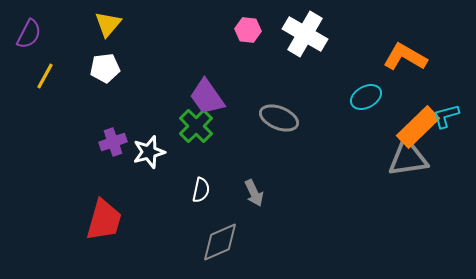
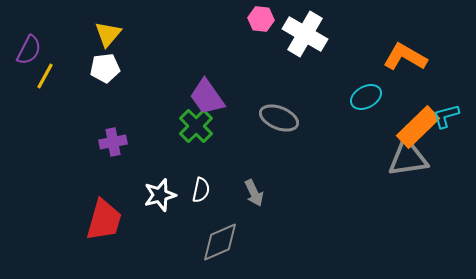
yellow triangle: moved 10 px down
pink hexagon: moved 13 px right, 11 px up
purple semicircle: moved 16 px down
purple cross: rotated 8 degrees clockwise
white star: moved 11 px right, 43 px down
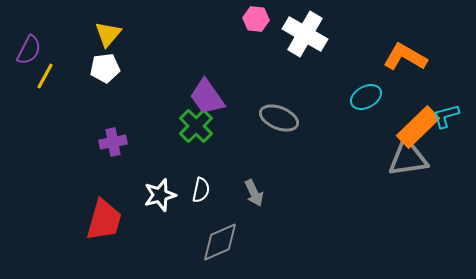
pink hexagon: moved 5 px left
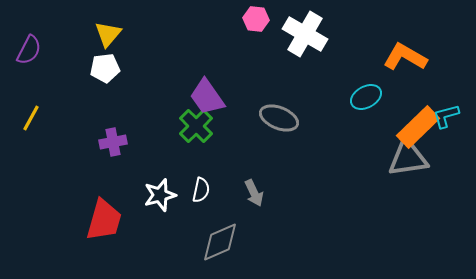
yellow line: moved 14 px left, 42 px down
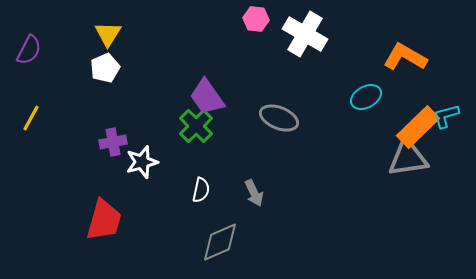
yellow triangle: rotated 8 degrees counterclockwise
white pentagon: rotated 16 degrees counterclockwise
white star: moved 18 px left, 33 px up
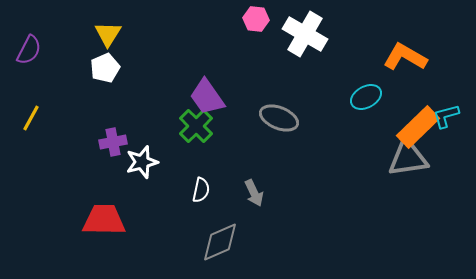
red trapezoid: rotated 105 degrees counterclockwise
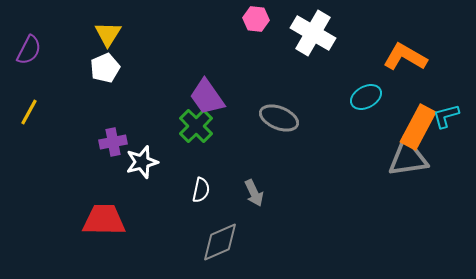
white cross: moved 8 px right, 1 px up
yellow line: moved 2 px left, 6 px up
orange rectangle: rotated 18 degrees counterclockwise
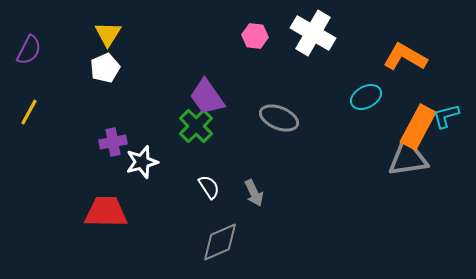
pink hexagon: moved 1 px left, 17 px down
white semicircle: moved 8 px right, 3 px up; rotated 45 degrees counterclockwise
red trapezoid: moved 2 px right, 8 px up
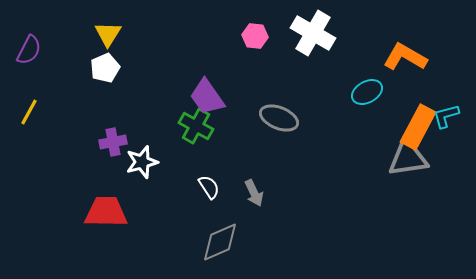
cyan ellipse: moved 1 px right, 5 px up
green cross: rotated 16 degrees counterclockwise
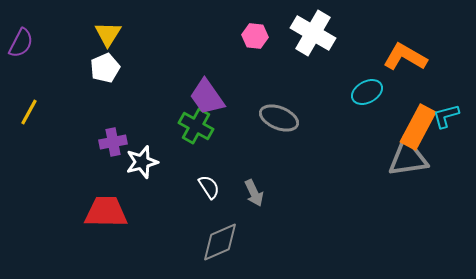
purple semicircle: moved 8 px left, 7 px up
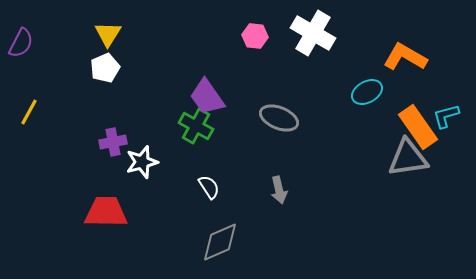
orange rectangle: rotated 63 degrees counterclockwise
gray arrow: moved 25 px right, 3 px up; rotated 12 degrees clockwise
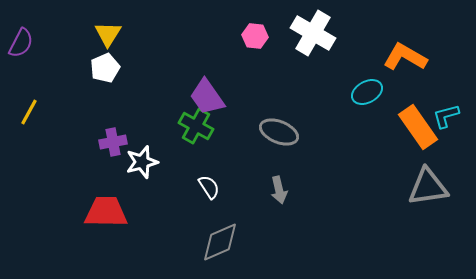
gray ellipse: moved 14 px down
gray triangle: moved 20 px right, 29 px down
